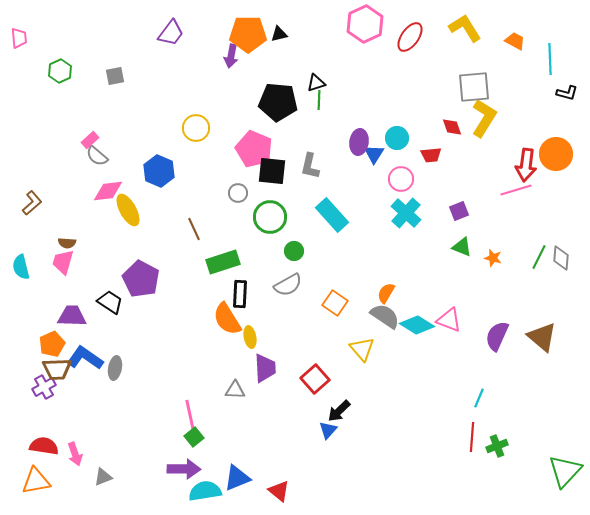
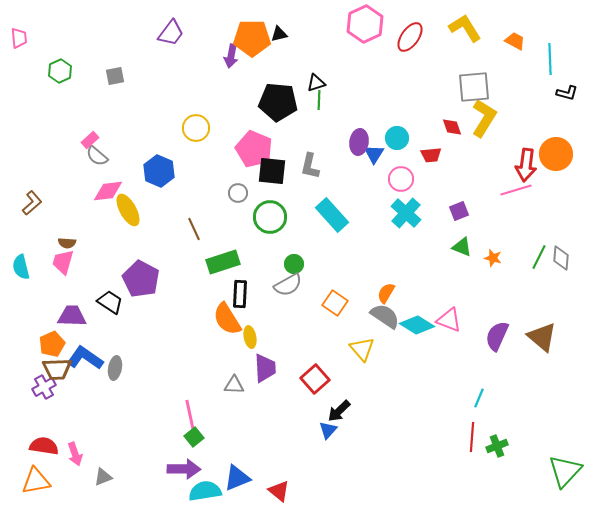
orange pentagon at (248, 34): moved 4 px right, 4 px down
green circle at (294, 251): moved 13 px down
gray triangle at (235, 390): moved 1 px left, 5 px up
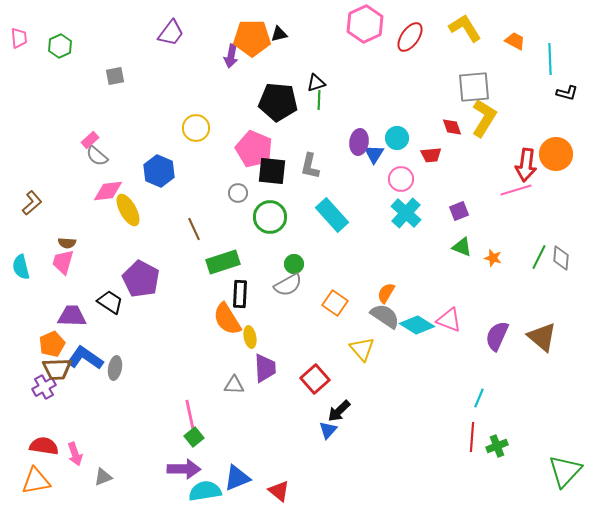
green hexagon at (60, 71): moved 25 px up
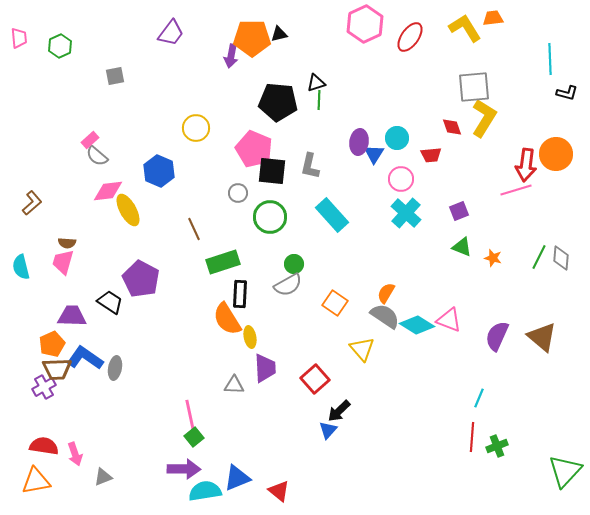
orange trapezoid at (515, 41): moved 22 px left, 23 px up; rotated 35 degrees counterclockwise
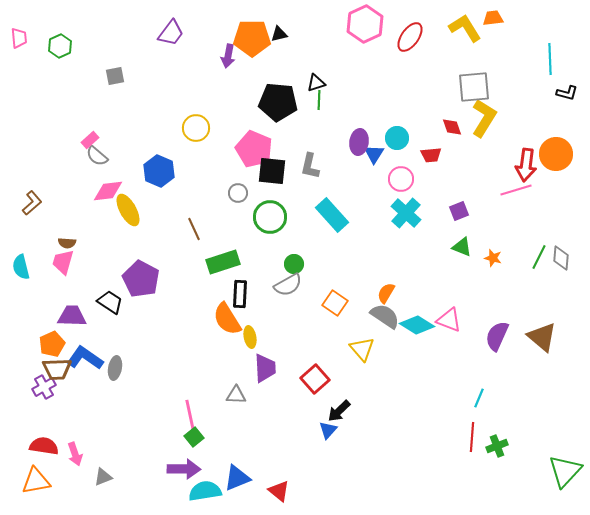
purple arrow at (231, 56): moved 3 px left
gray triangle at (234, 385): moved 2 px right, 10 px down
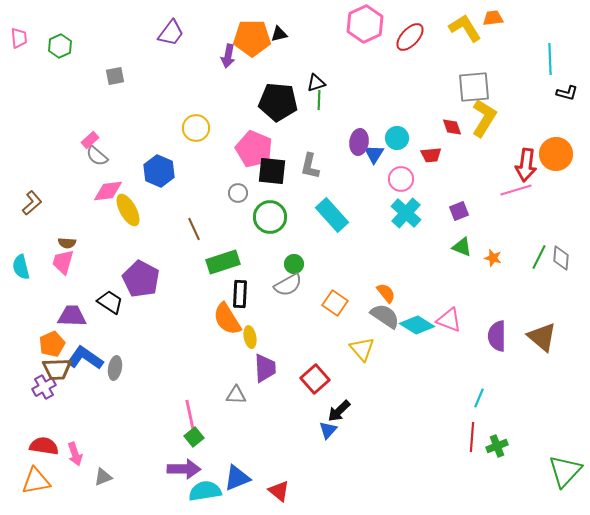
red ellipse at (410, 37): rotated 8 degrees clockwise
orange semicircle at (386, 293): rotated 110 degrees clockwise
purple semicircle at (497, 336): rotated 24 degrees counterclockwise
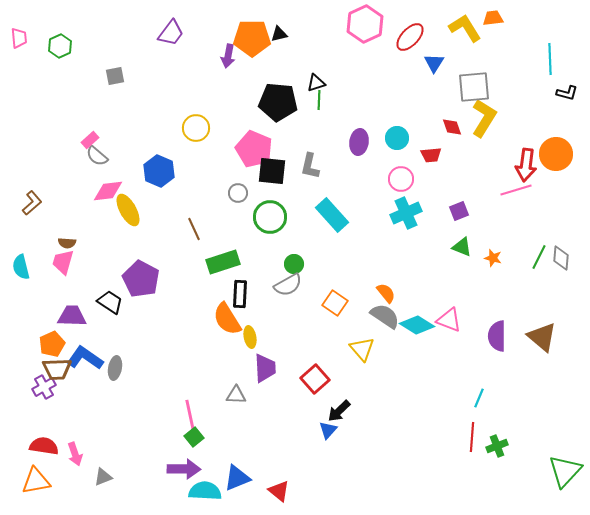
blue triangle at (374, 154): moved 60 px right, 91 px up
cyan cross at (406, 213): rotated 24 degrees clockwise
cyan semicircle at (205, 491): rotated 12 degrees clockwise
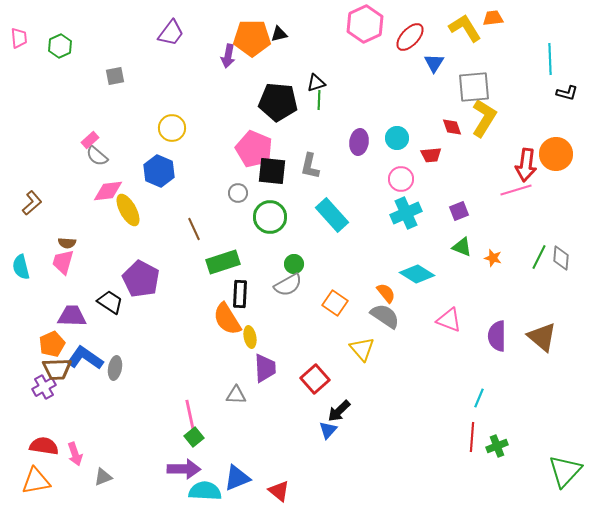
yellow circle at (196, 128): moved 24 px left
cyan diamond at (417, 325): moved 51 px up
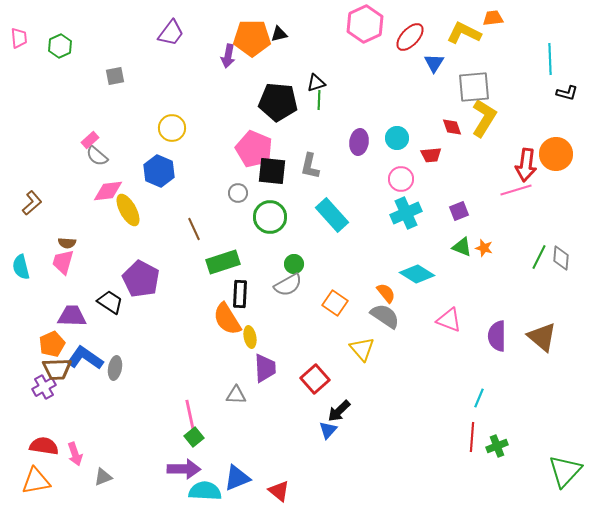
yellow L-shape at (465, 28): moved 1 px left, 5 px down; rotated 32 degrees counterclockwise
orange star at (493, 258): moved 9 px left, 10 px up
